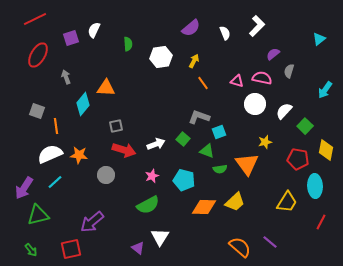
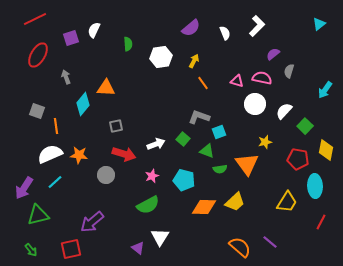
cyan triangle at (319, 39): moved 15 px up
red arrow at (124, 150): moved 4 px down
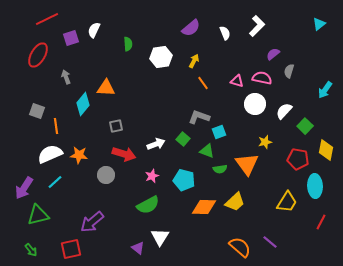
red line at (35, 19): moved 12 px right
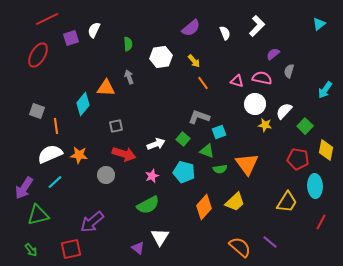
yellow arrow at (194, 61): rotated 112 degrees clockwise
gray arrow at (66, 77): moved 63 px right
yellow star at (265, 142): moved 17 px up; rotated 24 degrees clockwise
cyan pentagon at (184, 180): moved 8 px up
orange diamond at (204, 207): rotated 50 degrees counterclockwise
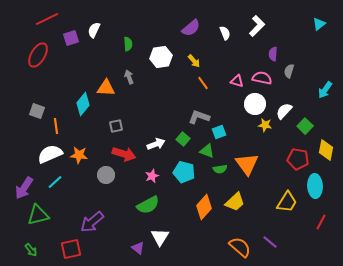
purple semicircle at (273, 54): rotated 48 degrees counterclockwise
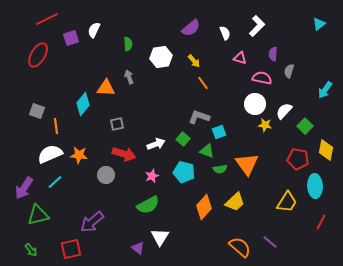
pink triangle at (237, 81): moved 3 px right, 23 px up
gray square at (116, 126): moved 1 px right, 2 px up
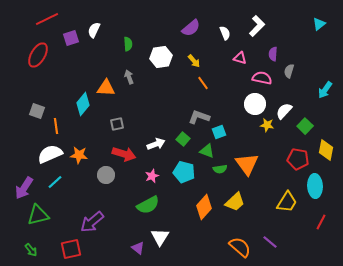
yellow star at (265, 125): moved 2 px right
